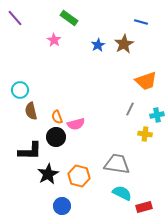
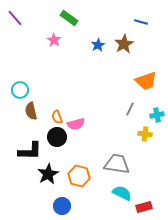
black circle: moved 1 px right
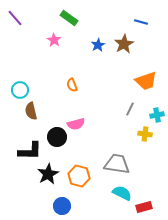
orange semicircle: moved 15 px right, 32 px up
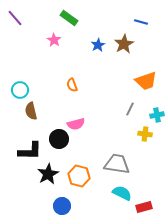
black circle: moved 2 px right, 2 px down
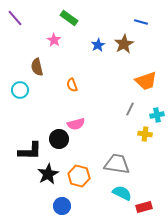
brown semicircle: moved 6 px right, 44 px up
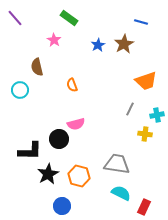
cyan semicircle: moved 1 px left
red rectangle: rotated 49 degrees counterclockwise
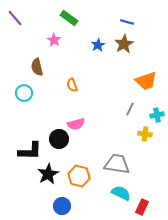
blue line: moved 14 px left
cyan circle: moved 4 px right, 3 px down
red rectangle: moved 2 px left
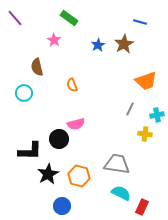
blue line: moved 13 px right
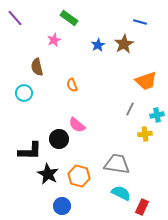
pink star: rotated 16 degrees clockwise
pink semicircle: moved 1 px right, 1 px down; rotated 54 degrees clockwise
yellow cross: rotated 16 degrees counterclockwise
black star: rotated 15 degrees counterclockwise
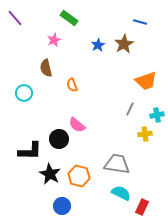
brown semicircle: moved 9 px right, 1 px down
black star: moved 2 px right
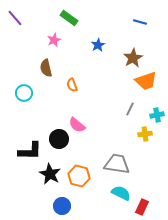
brown star: moved 9 px right, 14 px down
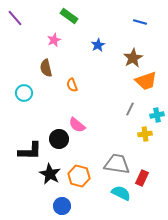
green rectangle: moved 2 px up
red rectangle: moved 29 px up
